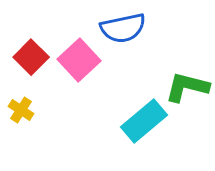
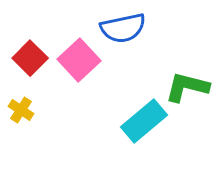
red square: moved 1 px left, 1 px down
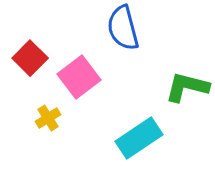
blue semicircle: rotated 87 degrees clockwise
pink square: moved 17 px down; rotated 6 degrees clockwise
yellow cross: moved 27 px right, 8 px down; rotated 25 degrees clockwise
cyan rectangle: moved 5 px left, 17 px down; rotated 6 degrees clockwise
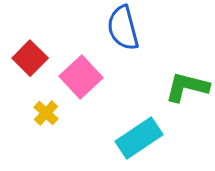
pink square: moved 2 px right; rotated 6 degrees counterclockwise
yellow cross: moved 2 px left, 5 px up; rotated 15 degrees counterclockwise
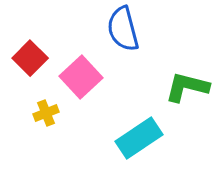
blue semicircle: moved 1 px down
yellow cross: rotated 25 degrees clockwise
